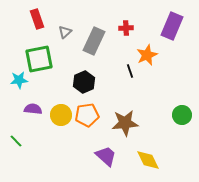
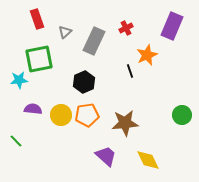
red cross: rotated 24 degrees counterclockwise
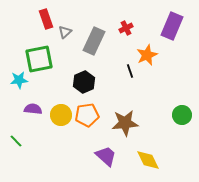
red rectangle: moved 9 px right
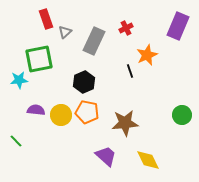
purple rectangle: moved 6 px right
purple semicircle: moved 3 px right, 1 px down
orange pentagon: moved 3 px up; rotated 20 degrees clockwise
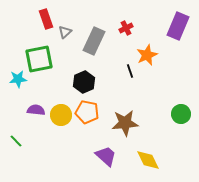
cyan star: moved 1 px left, 1 px up
green circle: moved 1 px left, 1 px up
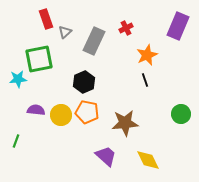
black line: moved 15 px right, 9 px down
green line: rotated 64 degrees clockwise
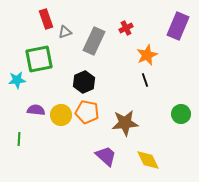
gray triangle: rotated 24 degrees clockwise
cyan star: moved 1 px left, 1 px down
green line: moved 3 px right, 2 px up; rotated 16 degrees counterclockwise
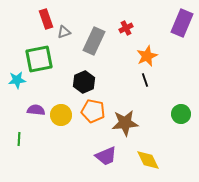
purple rectangle: moved 4 px right, 3 px up
gray triangle: moved 1 px left
orange star: moved 1 px down
orange pentagon: moved 6 px right, 1 px up
purple trapezoid: rotated 115 degrees clockwise
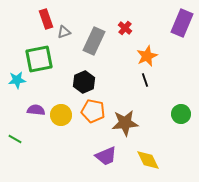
red cross: moved 1 px left; rotated 24 degrees counterclockwise
green line: moved 4 px left; rotated 64 degrees counterclockwise
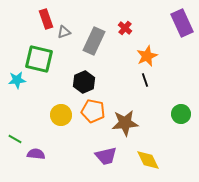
purple rectangle: rotated 48 degrees counterclockwise
green square: rotated 24 degrees clockwise
purple semicircle: moved 44 px down
purple trapezoid: rotated 10 degrees clockwise
